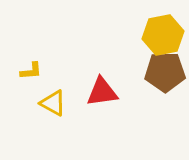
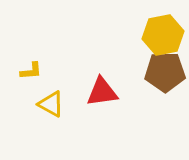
yellow triangle: moved 2 px left, 1 px down
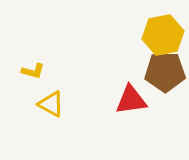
yellow L-shape: moved 2 px right; rotated 20 degrees clockwise
red triangle: moved 29 px right, 8 px down
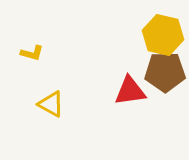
yellow hexagon: rotated 24 degrees clockwise
yellow L-shape: moved 1 px left, 18 px up
red triangle: moved 1 px left, 9 px up
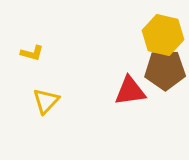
brown pentagon: moved 2 px up
yellow triangle: moved 5 px left, 3 px up; rotated 44 degrees clockwise
